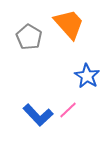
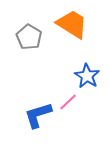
orange trapezoid: moved 3 px right; rotated 16 degrees counterclockwise
pink line: moved 8 px up
blue L-shape: rotated 116 degrees clockwise
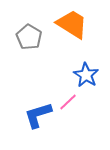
blue star: moved 1 px left, 1 px up
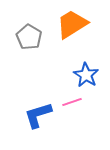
orange trapezoid: rotated 64 degrees counterclockwise
pink line: moved 4 px right; rotated 24 degrees clockwise
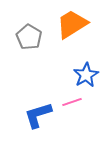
blue star: rotated 10 degrees clockwise
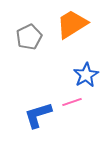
gray pentagon: rotated 15 degrees clockwise
